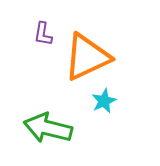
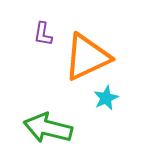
cyan star: moved 2 px right, 3 px up
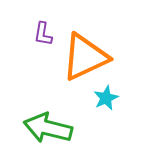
orange triangle: moved 2 px left
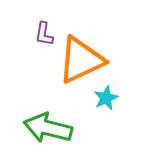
purple L-shape: moved 1 px right
orange triangle: moved 4 px left, 3 px down
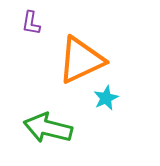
purple L-shape: moved 13 px left, 11 px up
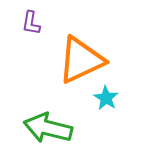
cyan star: rotated 15 degrees counterclockwise
